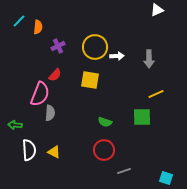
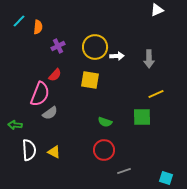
gray semicircle: rotated 49 degrees clockwise
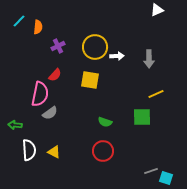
pink semicircle: rotated 10 degrees counterclockwise
red circle: moved 1 px left, 1 px down
gray line: moved 27 px right
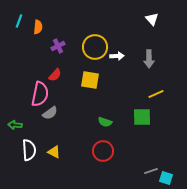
white triangle: moved 5 px left, 9 px down; rotated 48 degrees counterclockwise
cyan line: rotated 24 degrees counterclockwise
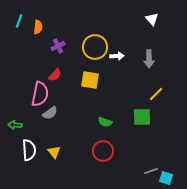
yellow line: rotated 21 degrees counterclockwise
yellow triangle: rotated 24 degrees clockwise
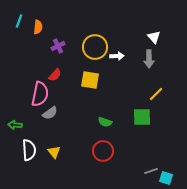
white triangle: moved 2 px right, 18 px down
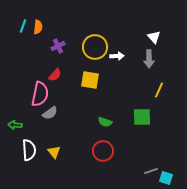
cyan line: moved 4 px right, 5 px down
yellow line: moved 3 px right, 4 px up; rotated 21 degrees counterclockwise
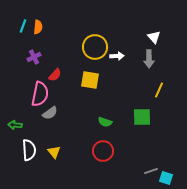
purple cross: moved 24 px left, 11 px down
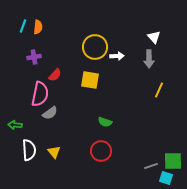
purple cross: rotated 16 degrees clockwise
green square: moved 31 px right, 44 px down
red circle: moved 2 px left
gray line: moved 5 px up
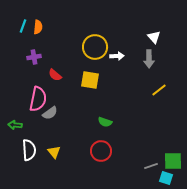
red semicircle: rotated 88 degrees clockwise
yellow line: rotated 28 degrees clockwise
pink semicircle: moved 2 px left, 5 px down
